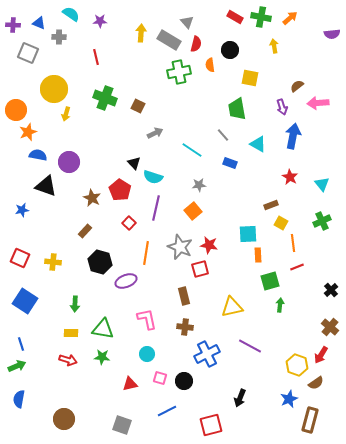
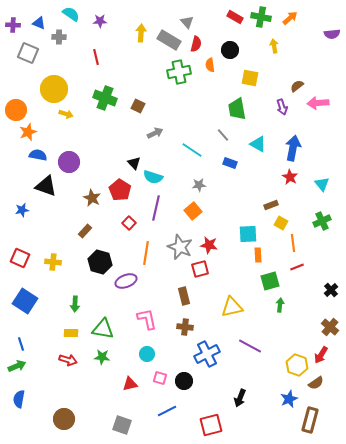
yellow arrow at (66, 114): rotated 88 degrees counterclockwise
blue arrow at (293, 136): moved 12 px down
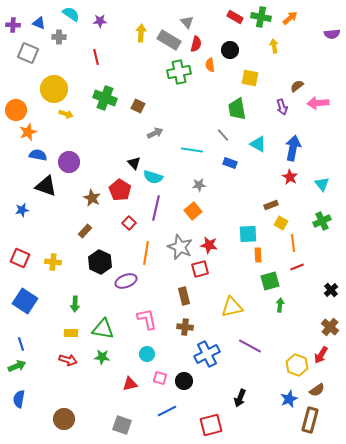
cyan line at (192, 150): rotated 25 degrees counterclockwise
black hexagon at (100, 262): rotated 10 degrees clockwise
brown semicircle at (316, 383): moved 1 px right, 7 px down
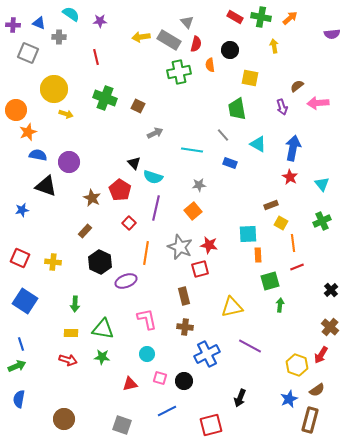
yellow arrow at (141, 33): moved 4 px down; rotated 102 degrees counterclockwise
